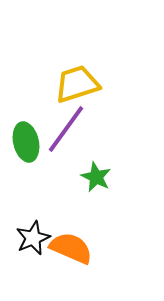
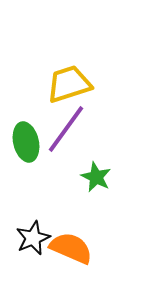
yellow trapezoid: moved 8 px left
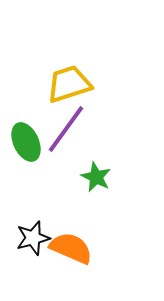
green ellipse: rotated 12 degrees counterclockwise
black star: rotated 8 degrees clockwise
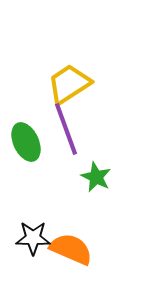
yellow trapezoid: rotated 15 degrees counterclockwise
purple line: rotated 56 degrees counterclockwise
black star: rotated 16 degrees clockwise
orange semicircle: moved 1 px down
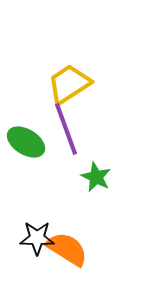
green ellipse: rotated 33 degrees counterclockwise
black star: moved 4 px right
orange semicircle: moved 4 px left; rotated 9 degrees clockwise
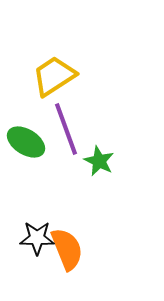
yellow trapezoid: moved 15 px left, 8 px up
green star: moved 3 px right, 16 px up
orange semicircle: rotated 36 degrees clockwise
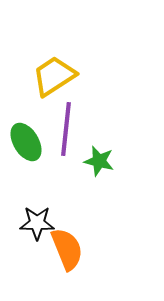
purple line: rotated 26 degrees clockwise
green ellipse: rotated 27 degrees clockwise
green star: rotated 12 degrees counterclockwise
black star: moved 15 px up
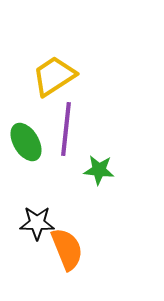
green star: moved 9 px down; rotated 8 degrees counterclockwise
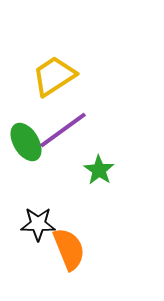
purple line: moved 3 px left, 1 px down; rotated 48 degrees clockwise
green star: rotated 28 degrees clockwise
black star: moved 1 px right, 1 px down
orange semicircle: moved 2 px right
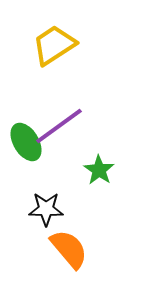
yellow trapezoid: moved 31 px up
purple line: moved 4 px left, 4 px up
black star: moved 8 px right, 15 px up
orange semicircle: rotated 18 degrees counterclockwise
